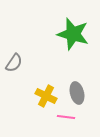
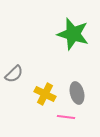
gray semicircle: moved 11 px down; rotated 12 degrees clockwise
yellow cross: moved 1 px left, 2 px up
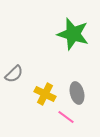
pink line: rotated 30 degrees clockwise
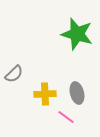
green star: moved 4 px right
yellow cross: rotated 30 degrees counterclockwise
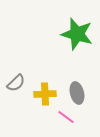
gray semicircle: moved 2 px right, 9 px down
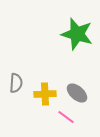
gray semicircle: rotated 42 degrees counterclockwise
gray ellipse: rotated 35 degrees counterclockwise
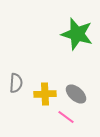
gray ellipse: moved 1 px left, 1 px down
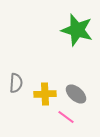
green star: moved 4 px up
